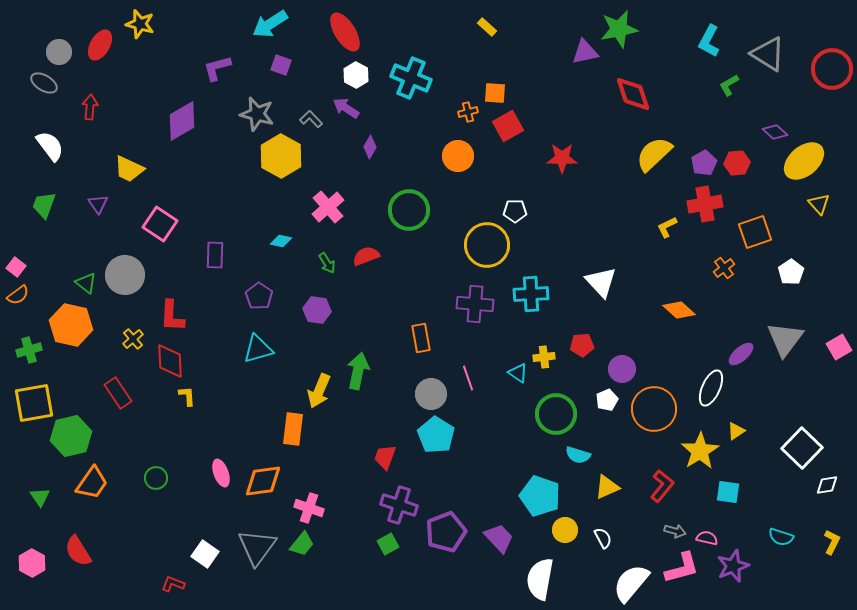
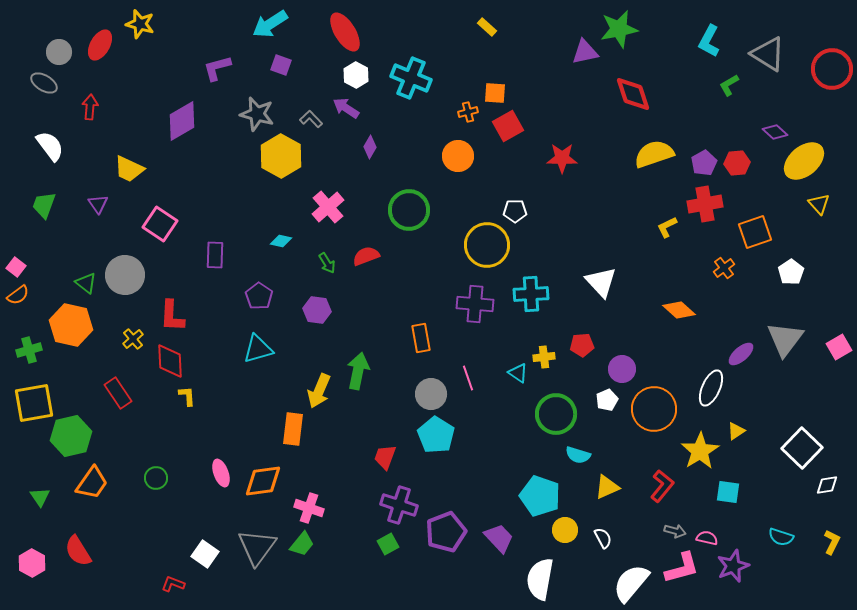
yellow semicircle at (654, 154): rotated 24 degrees clockwise
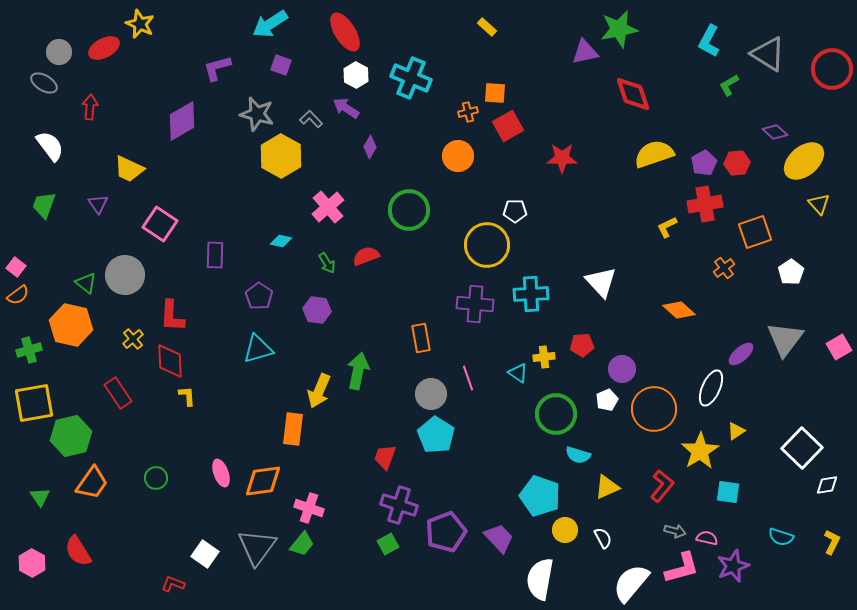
yellow star at (140, 24): rotated 8 degrees clockwise
red ellipse at (100, 45): moved 4 px right, 3 px down; rotated 32 degrees clockwise
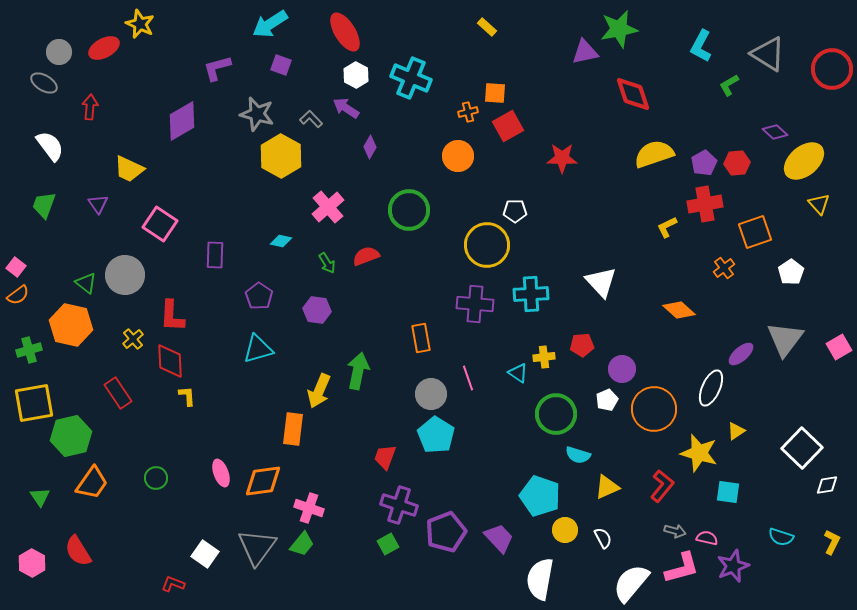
cyan L-shape at (709, 41): moved 8 px left, 5 px down
yellow star at (700, 451): moved 1 px left, 2 px down; rotated 24 degrees counterclockwise
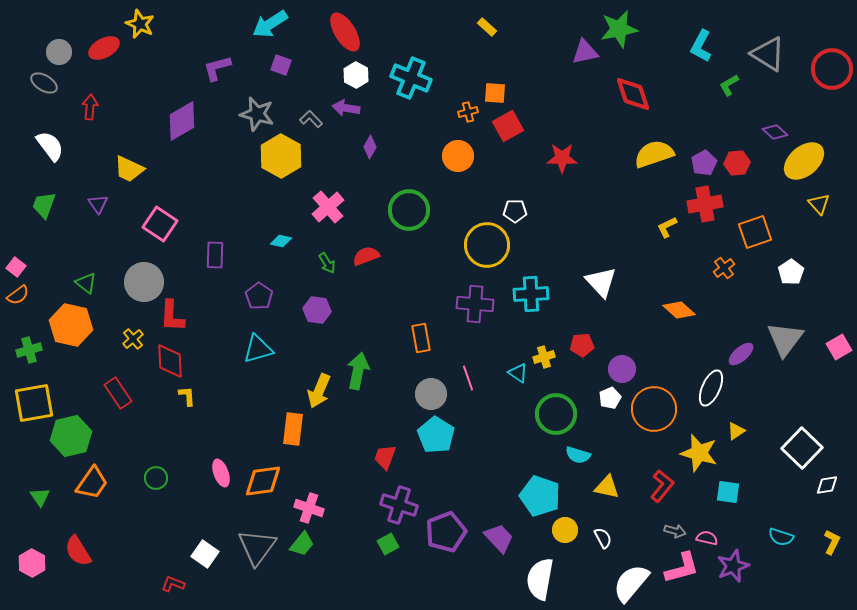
purple arrow at (346, 108): rotated 24 degrees counterclockwise
gray circle at (125, 275): moved 19 px right, 7 px down
yellow cross at (544, 357): rotated 10 degrees counterclockwise
white pentagon at (607, 400): moved 3 px right, 2 px up
yellow triangle at (607, 487): rotated 36 degrees clockwise
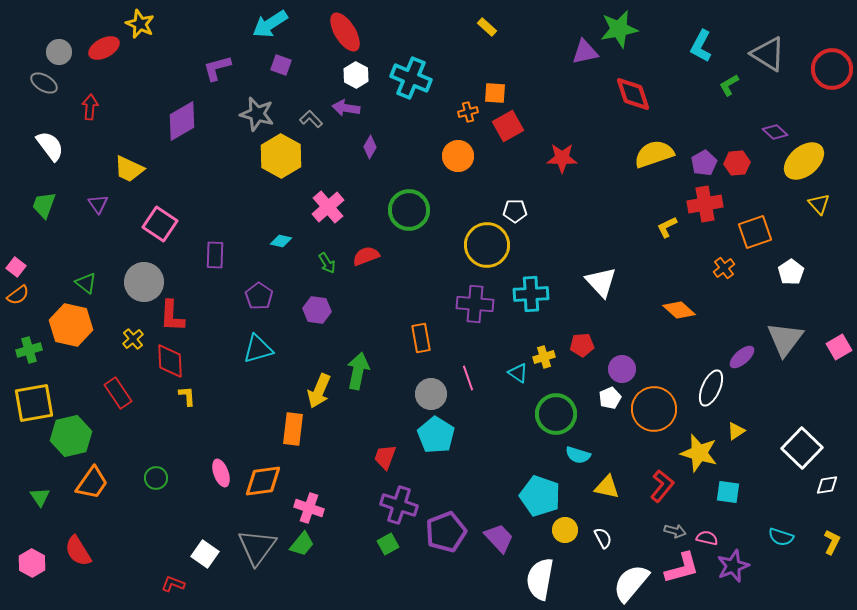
purple ellipse at (741, 354): moved 1 px right, 3 px down
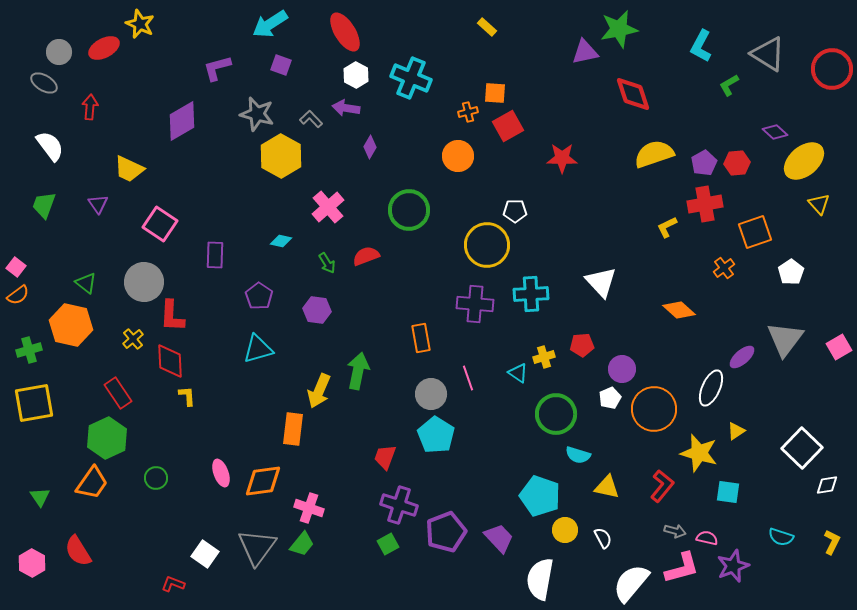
green hexagon at (71, 436): moved 36 px right, 2 px down; rotated 12 degrees counterclockwise
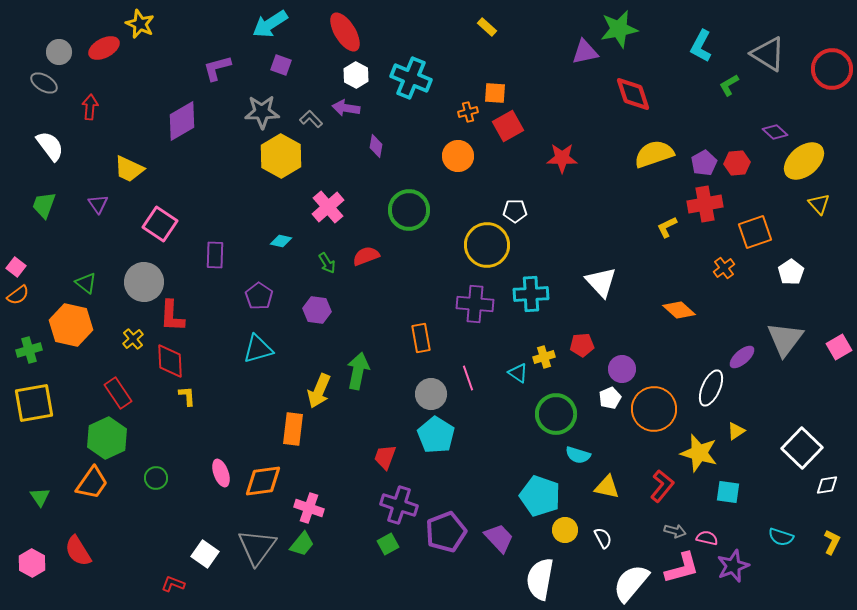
gray star at (257, 114): moved 5 px right, 2 px up; rotated 16 degrees counterclockwise
purple diamond at (370, 147): moved 6 px right, 1 px up; rotated 20 degrees counterclockwise
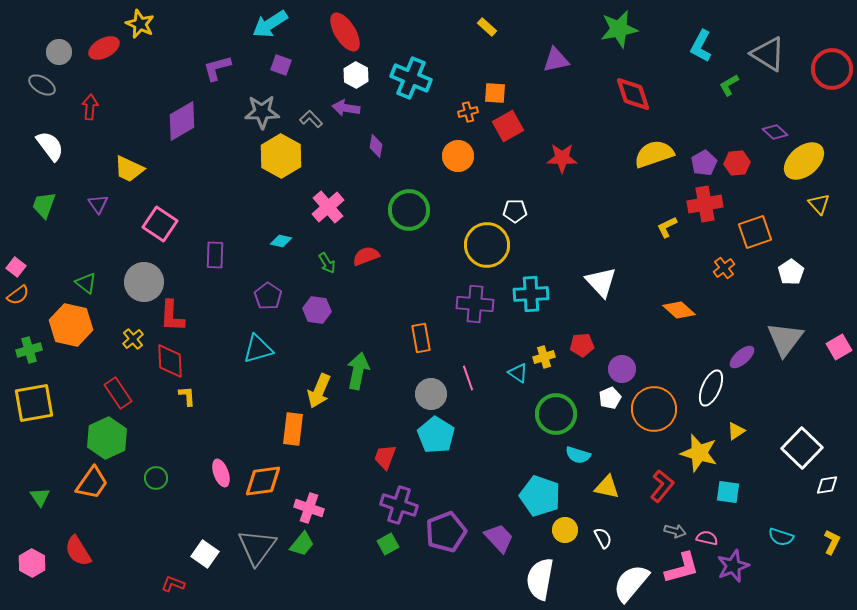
purple triangle at (585, 52): moved 29 px left, 8 px down
gray ellipse at (44, 83): moved 2 px left, 2 px down
purple pentagon at (259, 296): moved 9 px right
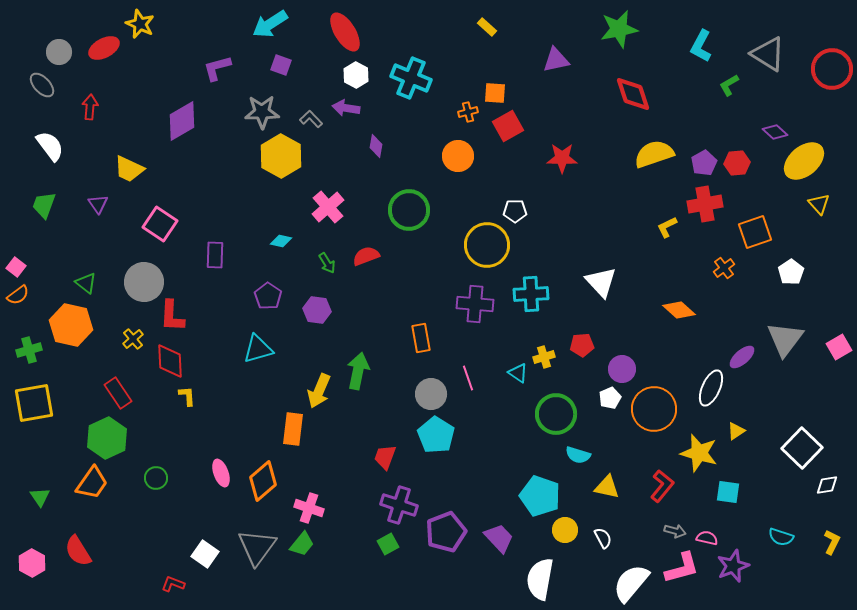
gray ellipse at (42, 85): rotated 16 degrees clockwise
orange diamond at (263, 481): rotated 33 degrees counterclockwise
